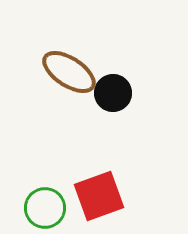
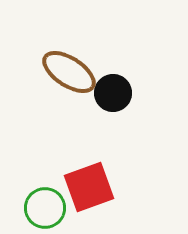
red square: moved 10 px left, 9 px up
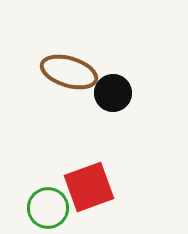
brown ellipse: rotated 16 degrees counterclockwise
green circle: moved 3 px right
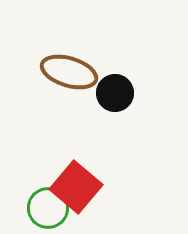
black circle: moved 2 px right
red square: moved 13 px left; rotated 30 degrees counterclockwise
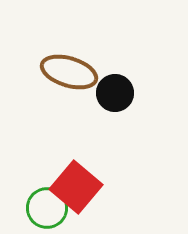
green circle: moved 1 px left
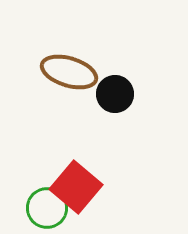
black circle: moved 1 px down
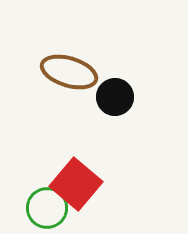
black circle: moved 3 px down
red square: moved 3 px up
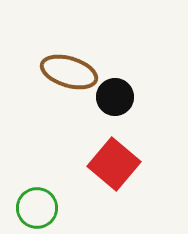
red square: moved 38 px right, 20 px up
green circle: moved 10 px left
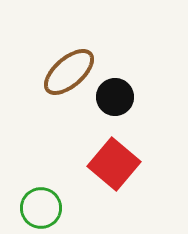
brown ellipse: rotated 58 degrees counterclockwise
green circle: moved 4 px right
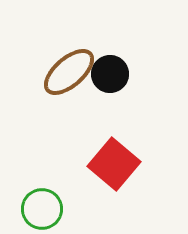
black circle: moved 5 px left, 23 px up
green circle: moved 1 px right, 1 px down
